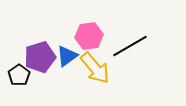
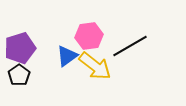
purple pentagon: moved 20 px left, 9 px up
yellow arrow: moved 2 px up; rotated 12 degrees counterclockwise
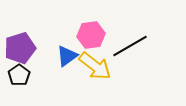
pink hexagon: moved 2 px right, 1 px up
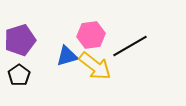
purple pentagon: moved 8 px up
blue triangle: rotated 20 degrees clockwise
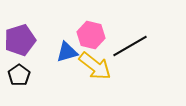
pink hexagon: rotated 20 degrees clockwise
blue triangle: moved 4 px up
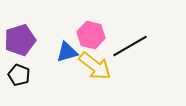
black pentagon: rotated 15 degrees counterclockwise
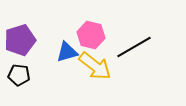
black line: moved 4 px right, 1 px down
black pentagon: rotated 15 degrees counterclockwise
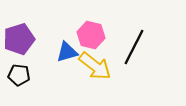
purple pentagon: moved 1 px left, 1 px up
black line: rotated 33 degrees counterclockwise
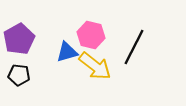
purple pentagon: rotated 12 degrees counterclockwise
